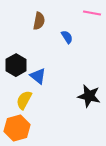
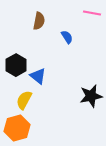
black star: moved 2 px right; rotated 25 degrees counterclockwise
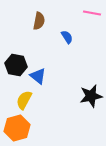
black hexagon: rotated 20 degrees counterclockwise
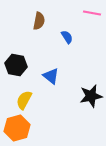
blue triangle: moved 13 px right
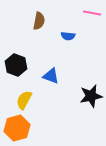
blue semicircle: moved 1 px right, 1 px up; rotated 128 degrees clockwise
black hexagon: rotated 10 degrees clockwise
blue triangle: rotated 18 degrees counterclockwise
